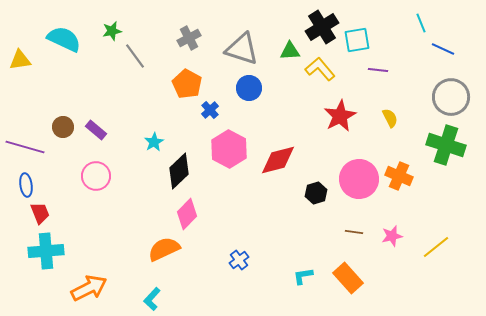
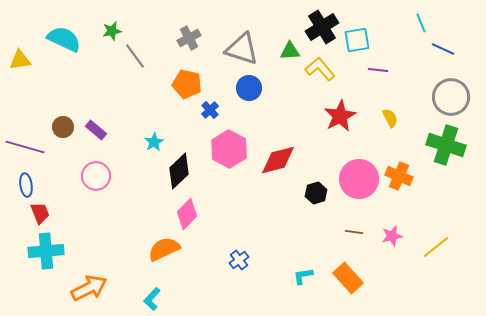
orange pentagon at (187, 84): rotated 16 degrees counterclockwise
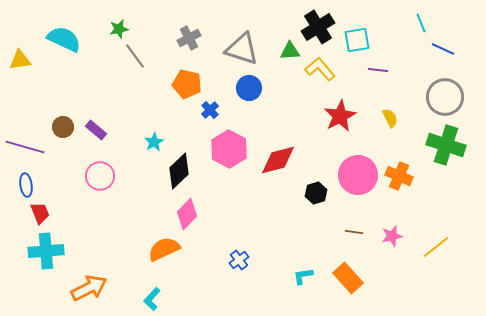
black cross at (322, 27): moved 4 px left
green star at (112, 31): moved 7 px right, 2 px up
gray circle at (451, 97): moved 6 px left
pink circle at (96, 176): moved 4 px right
pink circle at (359, 179): moved 1 px left, 4 px up
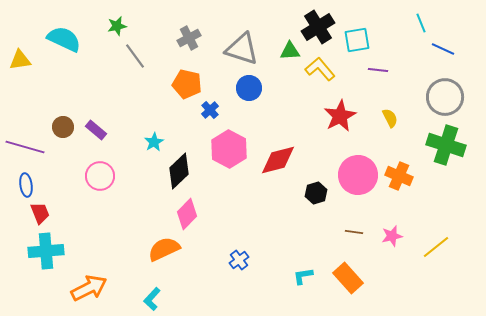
green star at (119, 29): moved 2 px left, 3 px up
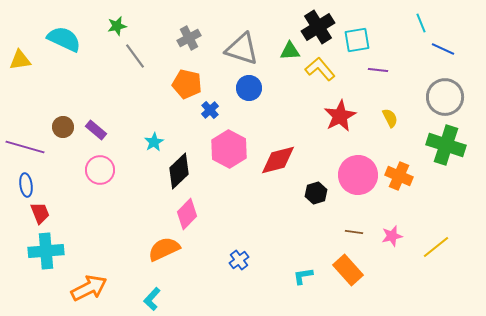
pink circle at (100, 176): moved 6 px up
orange rectangle at (348, 278): moved 8 px up
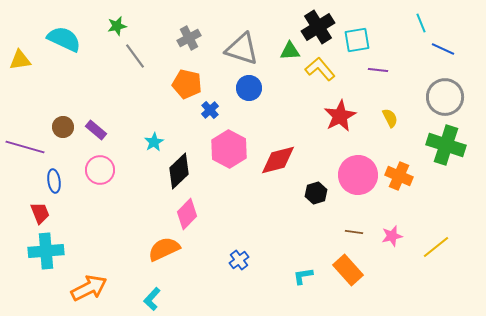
blue ellipse at (26, 185): moved 28 px right, 4 px up
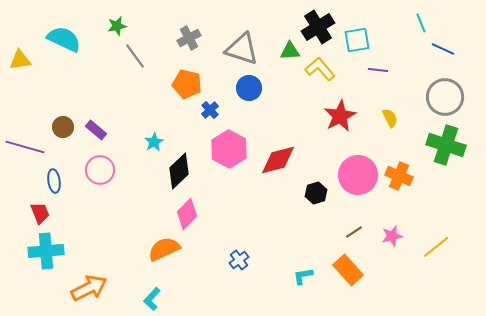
brown line at (354, 232): rotated 42 degrees counterclockwise
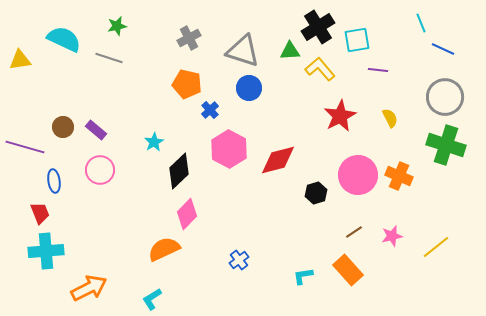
gray triangle at (242, 49): moved 1 px right, 2 px down
gray line at (135, 56): moved 26 px left, 2 px down; rotated 36 degrees counterclockwise
cyan L-shape at (152, 299): rotated 15 degrees clockwise
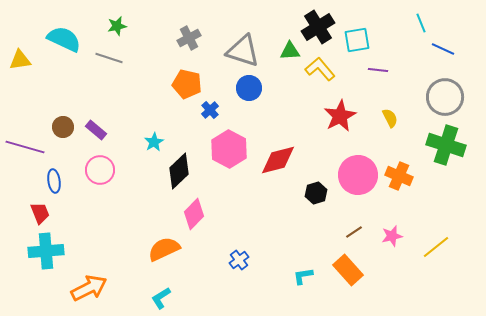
pink diamond at (187, 214): moved 7 px right
cyan L-shape at (152, 299): moved 9 px right, 1 px up
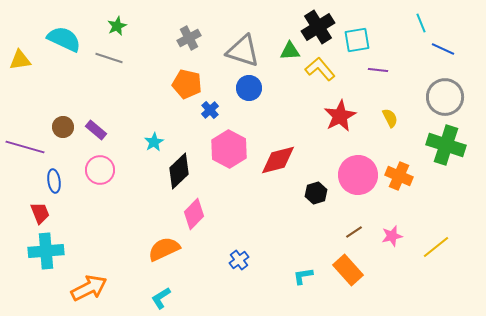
green star at (117, 26): rotated 12 degrees counterclockwise
